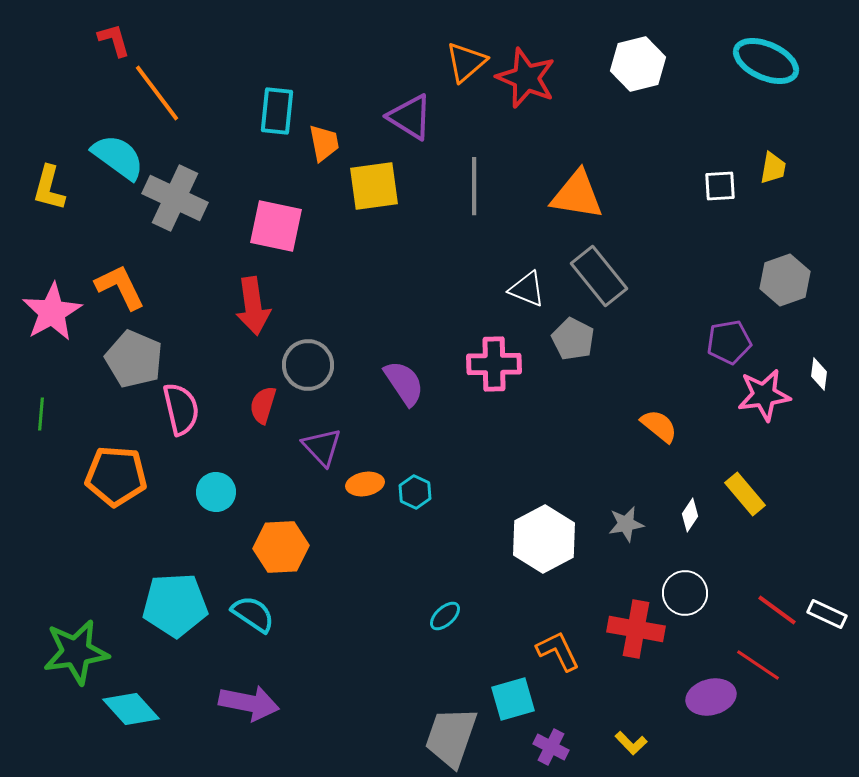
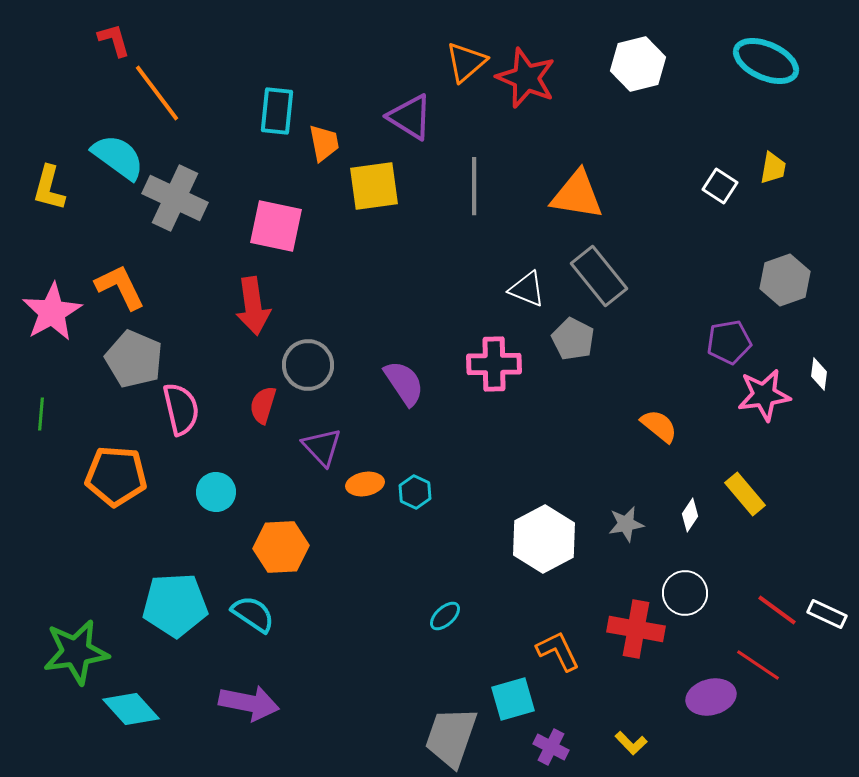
white square at (720, 186): rotated 36 degrees clockwise
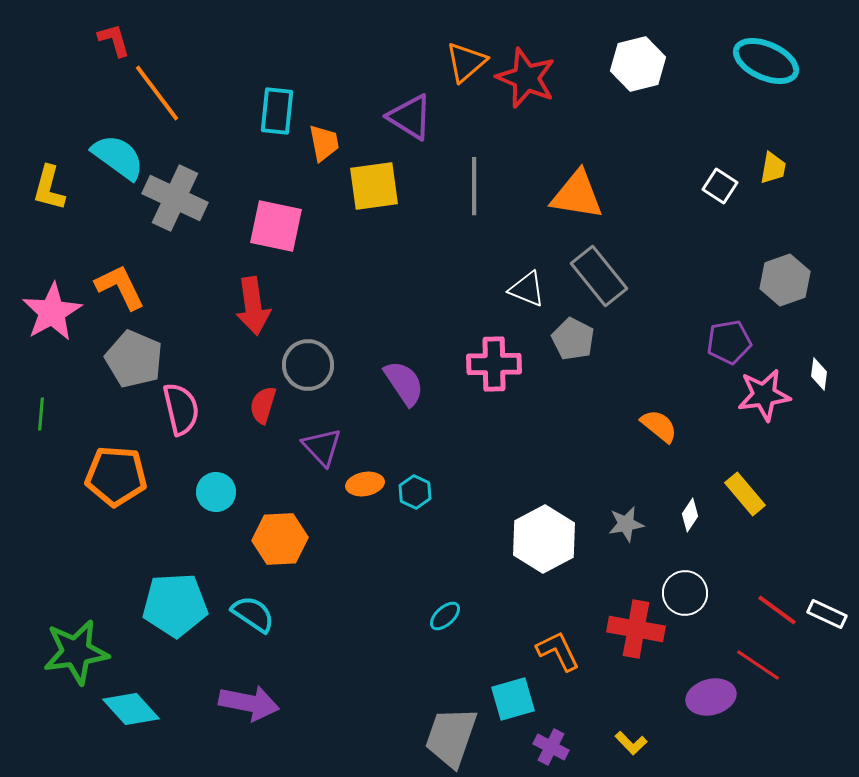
orange hexagon at (281, 547): moved 1 px left, 8 px up
